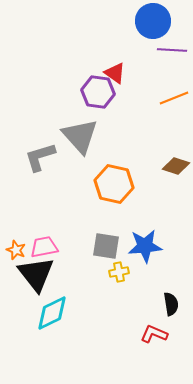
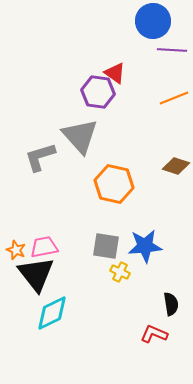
yellow cross: moved 1 px right; rotated 36 degrees clockwise
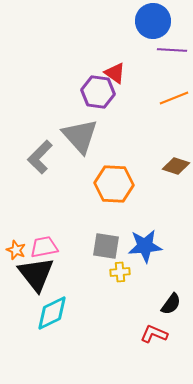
gray L-shape: rotated 28 degrees counterclockwise
orange hexagon: rotated 9 degrees counterclockwise
yellow cross: rotated 30 degrees counterclockwise
black semicircle: rotated 45 degrees clockwise
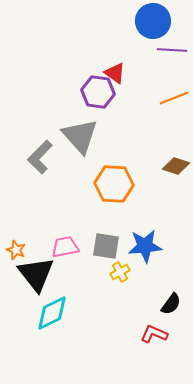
pink trapezoid: moved 21 px right
yellow cross: rotated 24 degrees counterclockwise
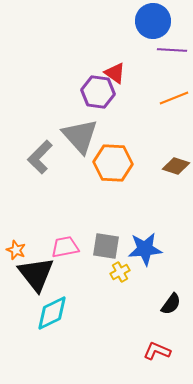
orange hexagon: moved 1 px left, 21 px up
blue star: moved 3 px down
red L-shape: moved 3 px right, 17 px down
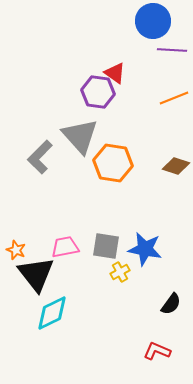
orange hexagon: rotated 6 degrees clockwise
blue star: rotated 16 degrees clockwise
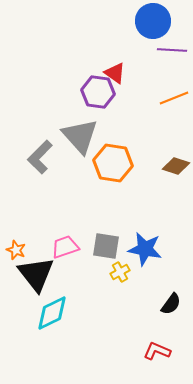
pink trapezoid: rotated 8 degrees counterclockwise
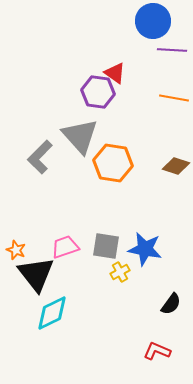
orange line: rotated 32 degrees clockwise
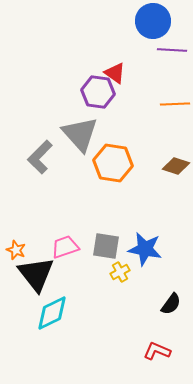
orange line: moved 1 px right, 6 px down; rotated 12 degrees counterclockwise
gray triangle: moved 2 px up
